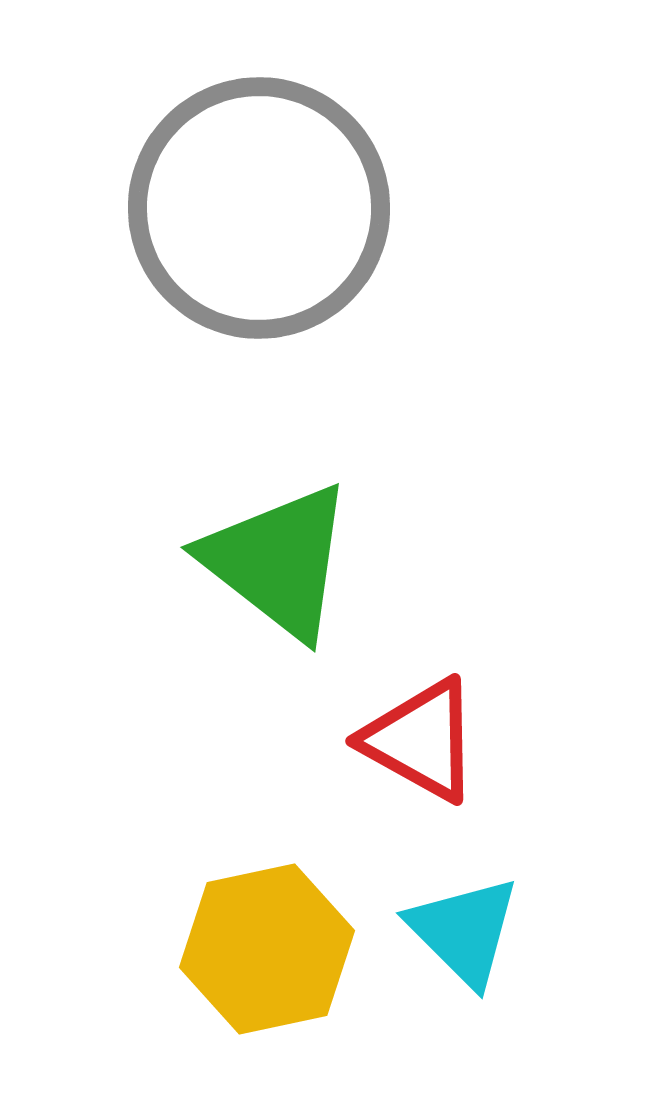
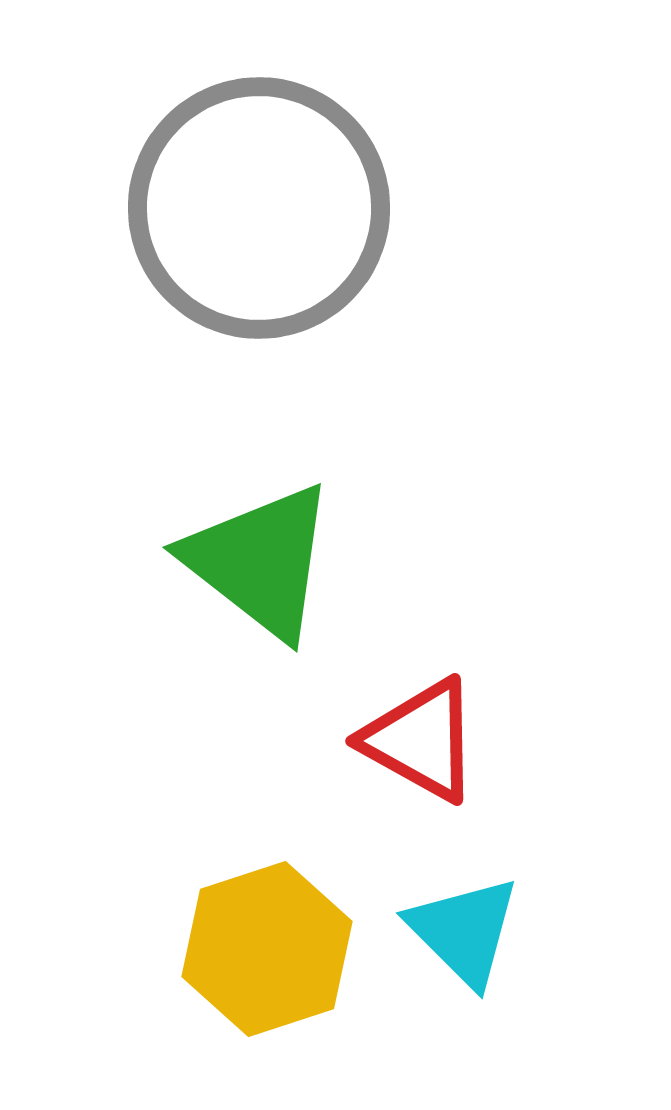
green triangle: moved 18 px left
yellow hexagon: rotated 6 degrees counterclockwise
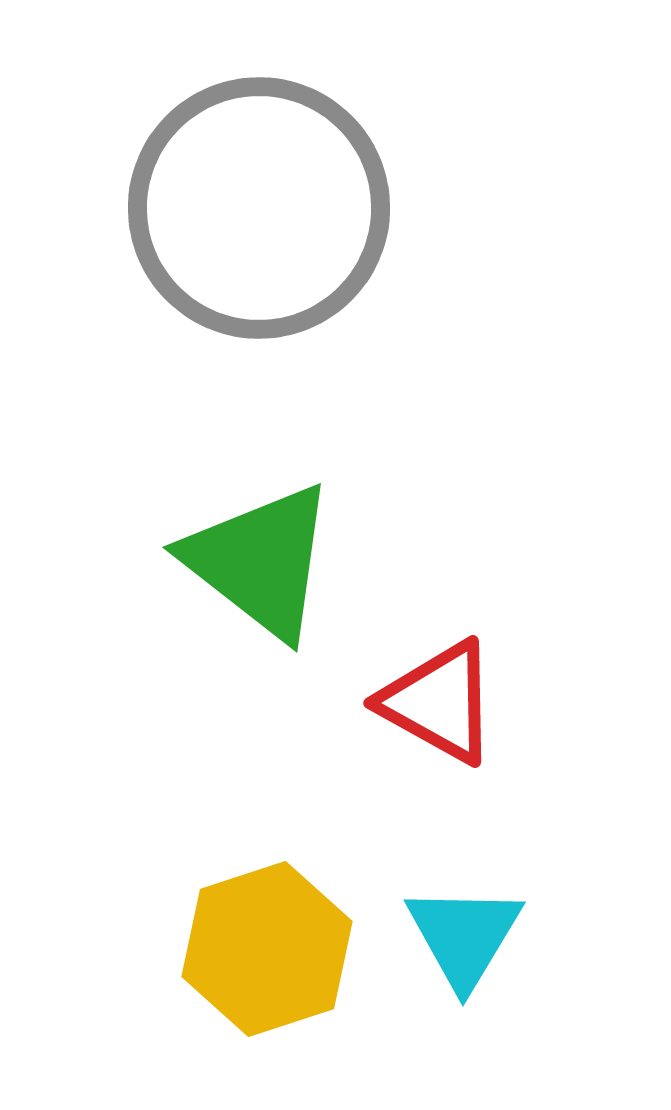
red triangle: moved 18 px right, 38 px up
cyan triangle: moved 5 px down; rotated 16 degrees clockwise
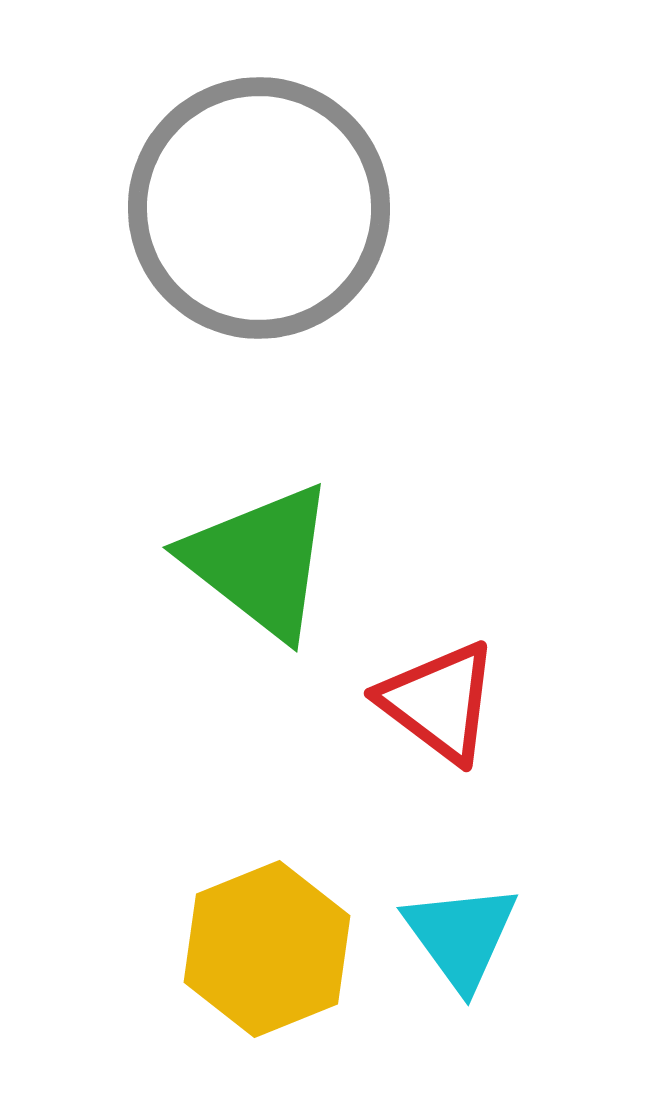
red triangle: rotated 8 degrees clockwise
cyan triangle: moved 3 px left; rotated 7 degrees counterclockwise
yellow hexagon: rotated 4 degrees counterclockwise
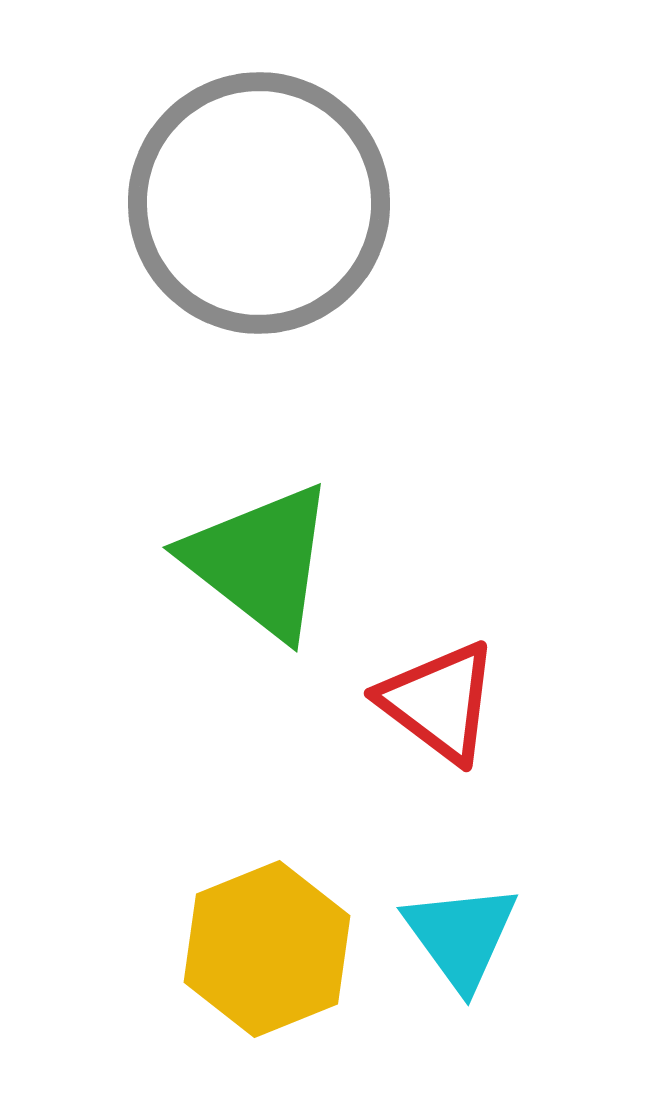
gray circle: moved 5 px up
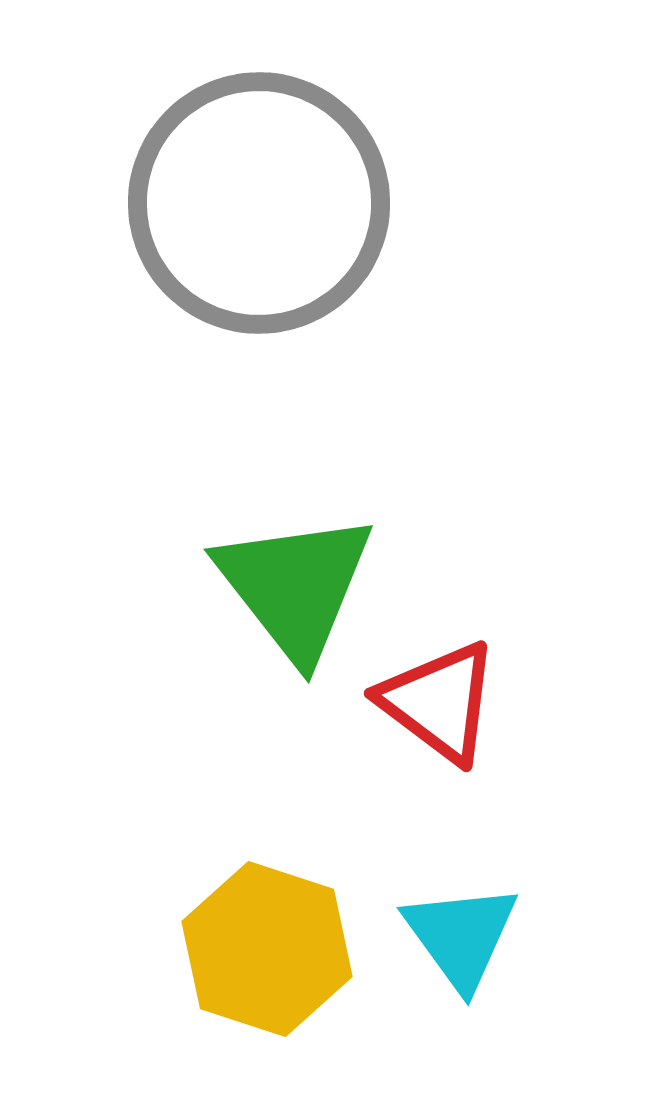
green triangle: moved 35 px right, 25 px down; rotated 14 degrees clockwise
yellow hexagon: rotated 20 degrees counterclockwise
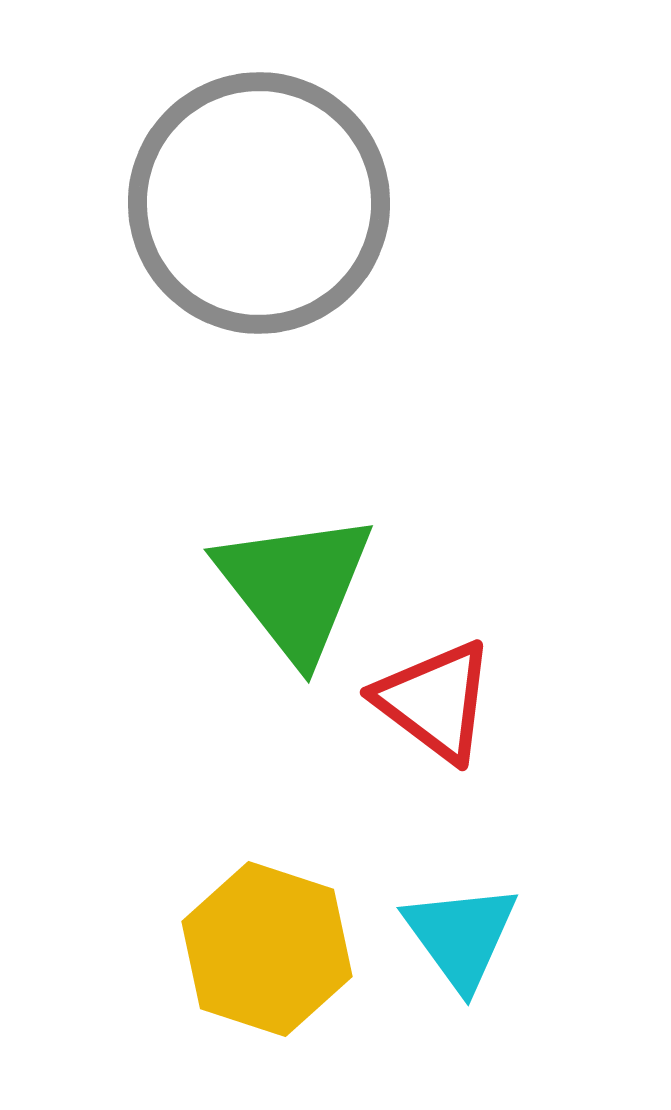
red triangle: moved 4 px left, 1 px up
